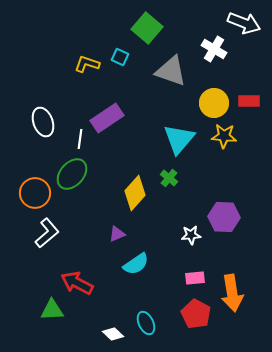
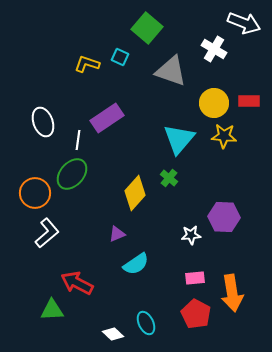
white line: moved 2 px left, 1 px down
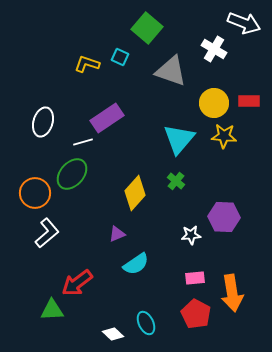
white ellipse: rotated 36 degrees clockwise
white line: moved 5 px right, 2 px down; rotated 66 degrees clockwise
green cross: moved 7 px right, 3 px down
red arrow: rotated 64 degrees counterclockwise
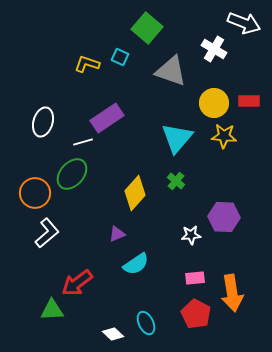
cyan triangle: moved 2 px left, 1 px up
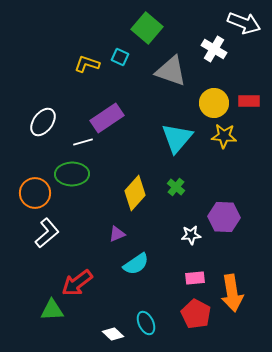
white ellipse: rotated 20 degrees clockwise
green ellipse: rotated 48 degrees clockwise
green cross: moved 6 px down
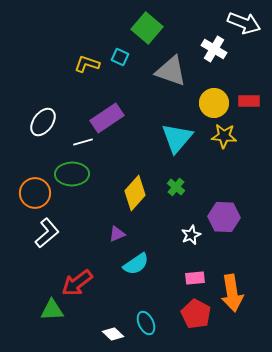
white star: rotated 18 degrees counterclockwise
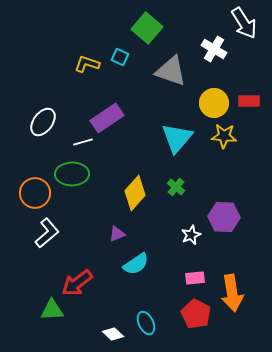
white arrow: rotated 36 degrees clockwise
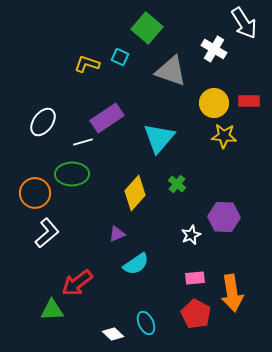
cyan triangle: moved 18 px left
green cross: moved 1 px right, 3 px up
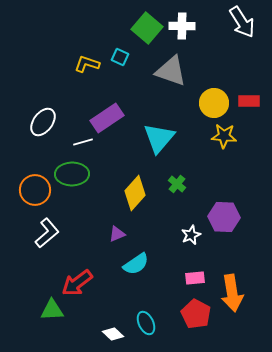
white arrow: moved 2 px left, 1 px up
white cross: moved 32 px left, 23 px up; rotated 30 degrees counterclockwise
orange circle: moved 3 px up
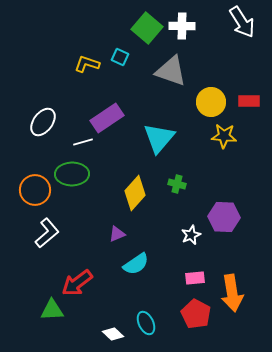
yellow circle: moved 3 px left, 1 px up
green cross: rotated 24 degrees counterclockwise
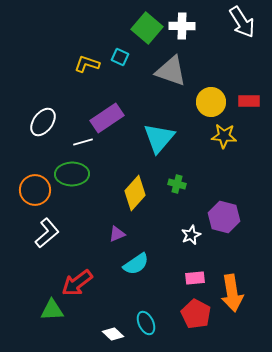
purple hexagon: rotated 12 degrees clockwise
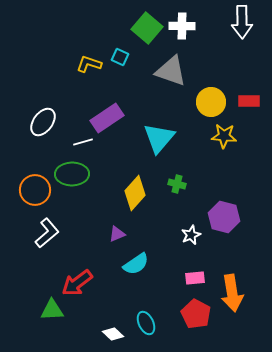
white arrow: rotated 32 degrees clockwise
yellow L-shape: moved 2 px right
